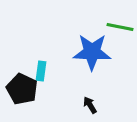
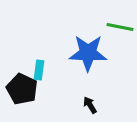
blue star: moved 4 px left, 1 px down
cyan rectangle: moved 2 px left, 1 px up
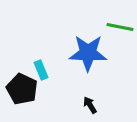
cyan rectangle: moved 2 px right; rotated 30 degrees counterclockwise
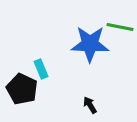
blue star: moved 2 px right, 9 px up
cyan rectangle: moved 1 px up
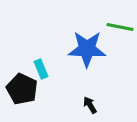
blue star: moved 3 px left, 5 px down
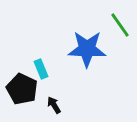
green line: moved 2 px up; rotated 44 degrees clockwise
black arrow: moved 36 px left
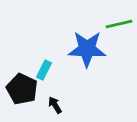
green line: moved 1 px left, 1 px up; rotated 68 degrees counterclockwise
cyan rectangle: moved 3 px right, 1 px down; rotated 48 degrees clockwise
black arrow: moved 1 px right
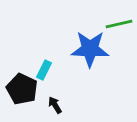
blue star: moved 3 px right
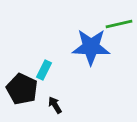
blue star: moved 1 px right, 2 px up
